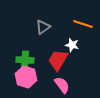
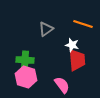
gray triangle: moved 3 px right, 2 px down
red trapezoid: moved 19 px right; rotated 145 degrees clockwise
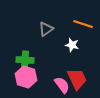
red trapezoid: moved 19 px down; rotated 20 degrees counterclockwise
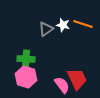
white star: moved 9 px left, 20 px up
green cross: moved 1 px right, 1 px up
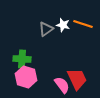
green cross: moved 4 px left
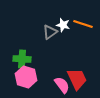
gray triangle: moved 4 px right, 3 px down
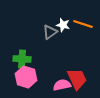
pink semicircle: rotated 66 degrees counterclockwise
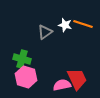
white star: moved 2 px right
gray triangle: moved 5 px left
green cross: rotated 12 degrees clockwise
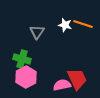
gray triangle: moved 8 px left; rotated 21 degrees counterclockwise
pink hexagon: rotated 15 degrees clockwise
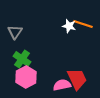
white star: moved 4 px right, 1 px down
gray triangle: moved 22 px left
green cross: rotated 18 degrees clockwise
